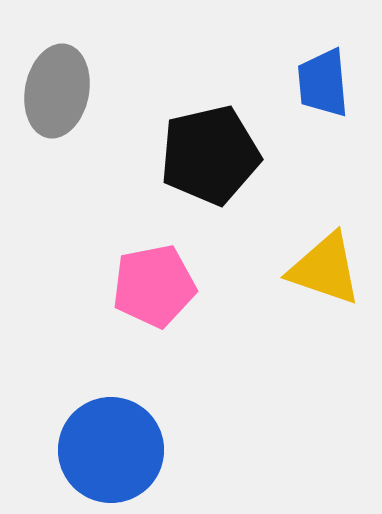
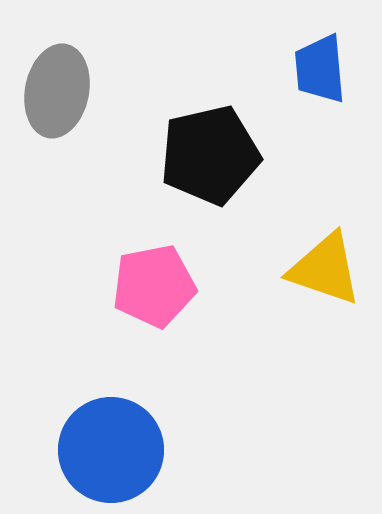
blue trapezoid: moved 3 px left, 14 px up
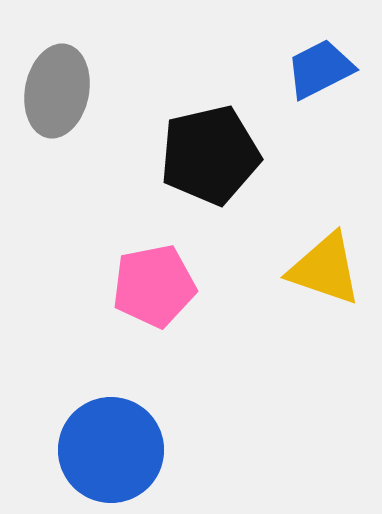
blue trapezoid: rotated 68 degrees clockwise
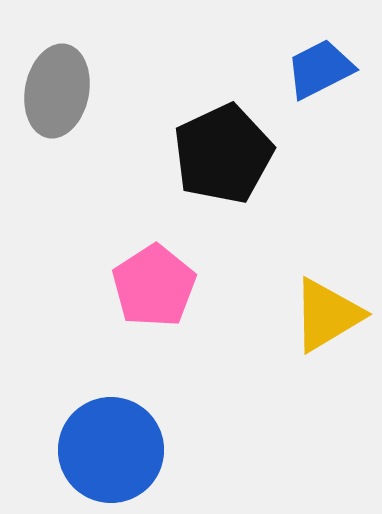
black pentagon: moved 13 px right, 1 px up; rotated 12 degrees counterclockwise
yellow triangle: moved 2 px right, 46 px down; rotated 50 degrees counterclockwise
pink pentagon: rotated 22 degrees counterclockwise
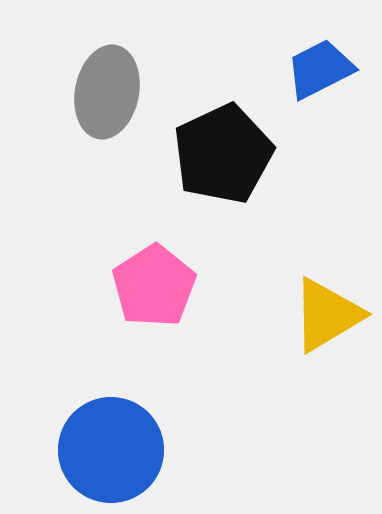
gray ellipse: moved 50 px right, 1 px down
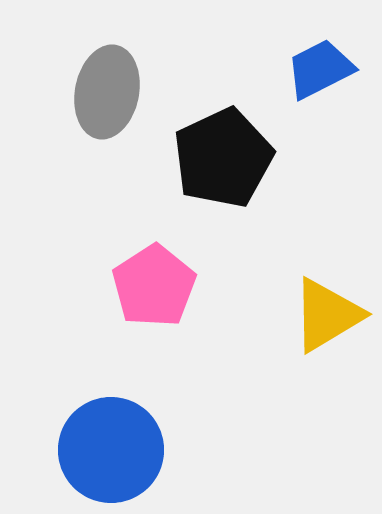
black pentagon: moved 4 px down
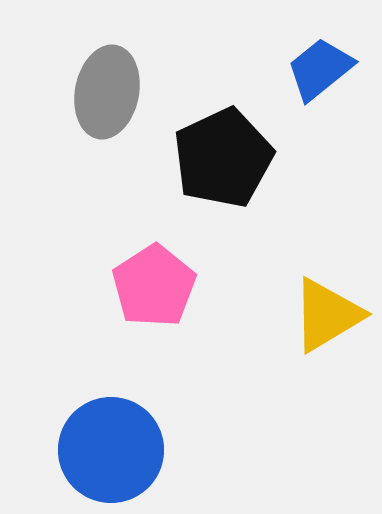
blue trapezoid: rotated 12 degrees counterclockwise
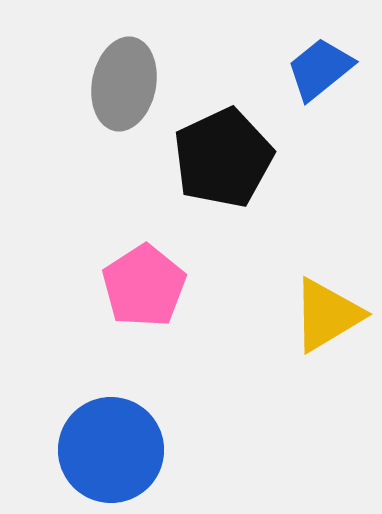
gray ellipse: moved 17 px right, 8 px up
pink pentagon: moved 10 px left
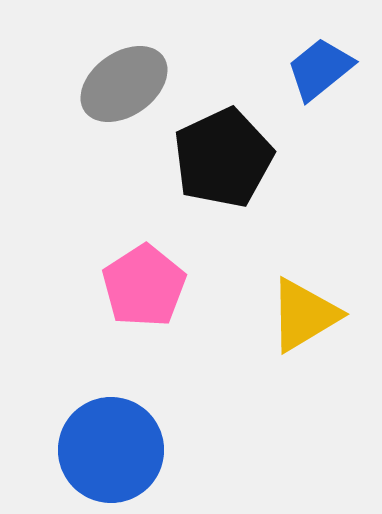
gray ellipse: rotated 44 degrees clockwise
yellow triangle: moved 23 px left
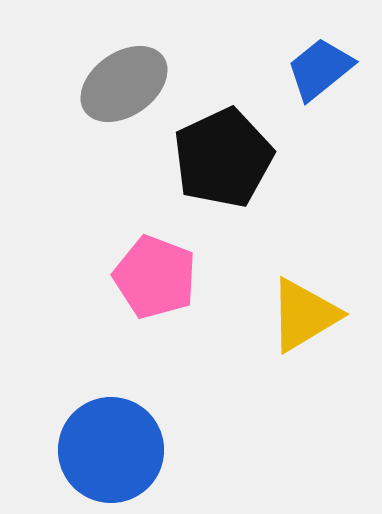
pink pentagon: moved 11 px right, 9 px up; rotated 18 degrees counterclockwise
